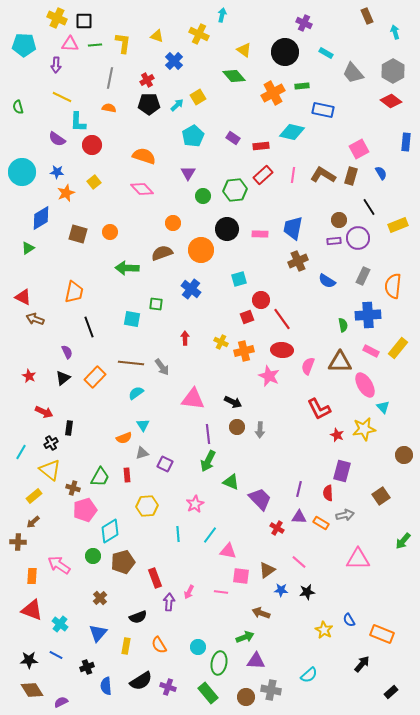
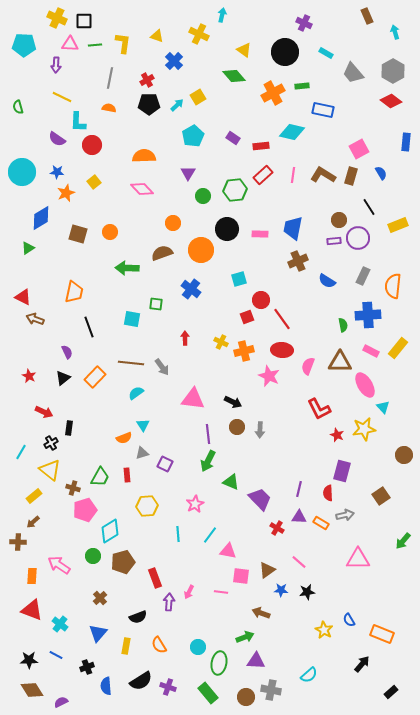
orange semicircle at (144, 156): rotated 20 degrees counterclockwise
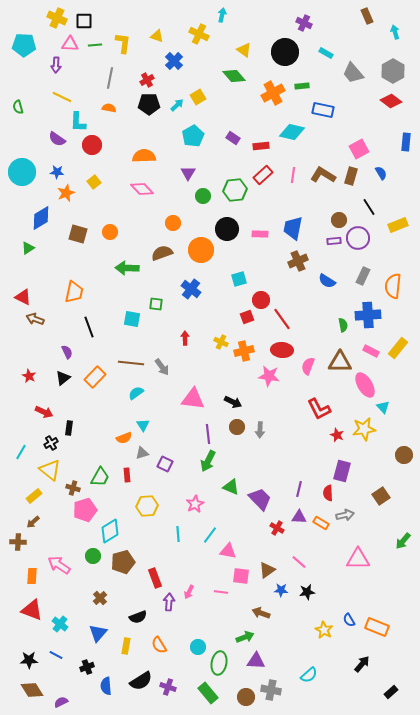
pink star at (269, 376): rotated 15 degrees counterclockwise
green triangle at (231, 482): moved 5 px down
orange rectangle at (382, 634): moved 5 px left, 7 px up
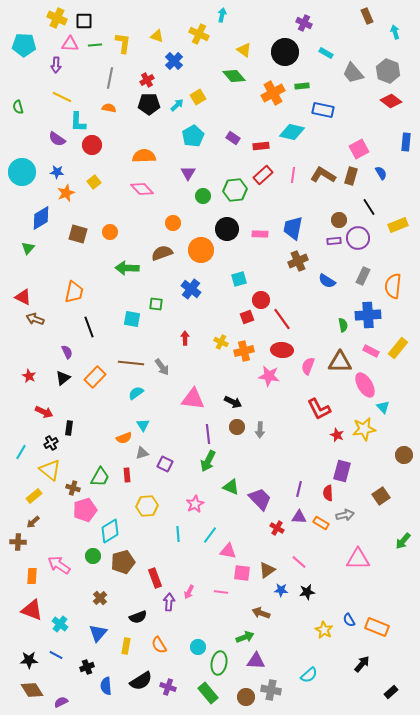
gray hexagon at (393, 71): moved 5 px left; rotated 10 degrees counterclockwise
green triangle at (28, 248): rotated 16 degrees counterclockwise
pink square at (241, 576): moved 1 px right, 3 px up
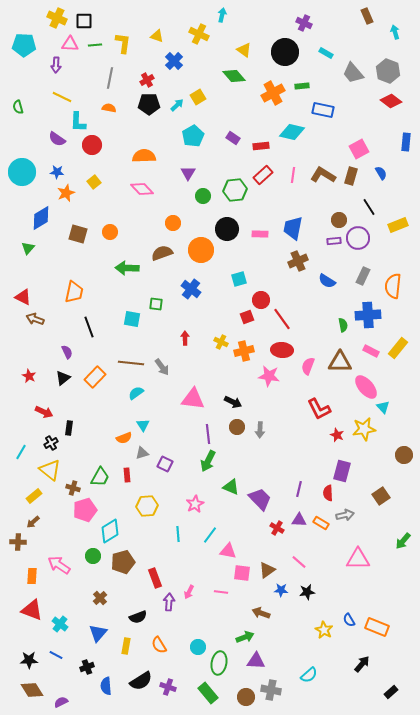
pink ellipse at (365, 385): moved 1 px right, 2 px down; rotated 10 degrees counterclockwise
purple triangle at (299, 517): moved 3 px down
